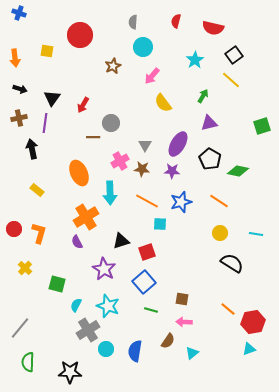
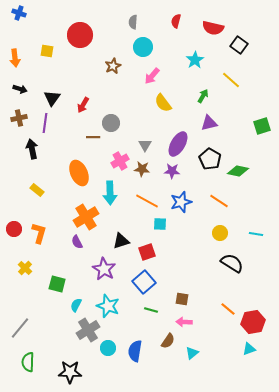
black square at (234, 55): moved 5 px right, 10 px up; rotated 18 degrees counterclockwise
cyan circle at (106, 349): moved 2 px right, 1 px up
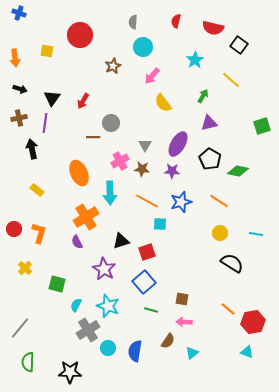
red arrow at (83, 105): moved 4 px up
cyan triangle at (249, 349): moved 2 px left, 3 px down; rotated 40 degrees clockwise
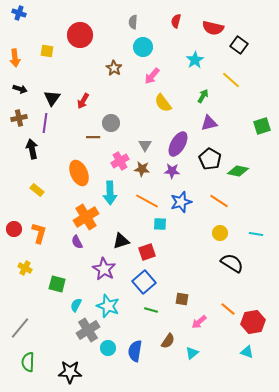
brown star at (113, 66): moved 1 px right, 2 px down; rotated 14 degrees counterclockwise
yellow cross at (25, 268): rotated 16 degrees counterclockwise
pink arrow at (184, 322): moved 15 px right; rotated 42 degrees counterclockwise
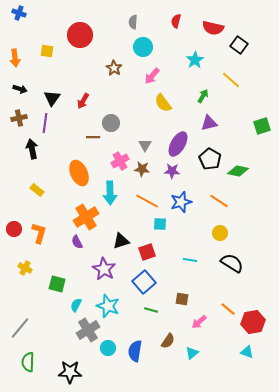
cyan line at (256, 234): moved 66 px left, 26 px down
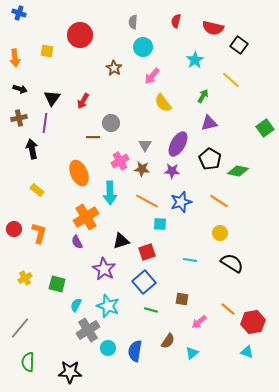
green square at (262, 126): moved 3 px right, 2 px down; rotated 18 degrees counterclockwise
yellow cross at (25, 268): moved 10 px down; rotated 32 degrees clockwise
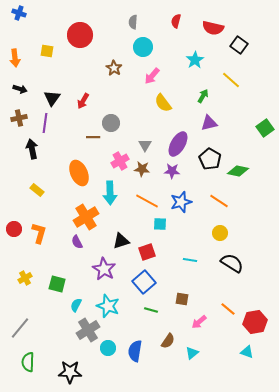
red hexagon at (253, 322): moved 2 px right
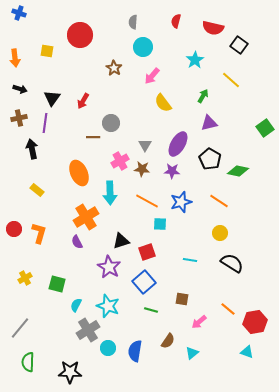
purple star at (104, 269): moved 5 px right, 2 px up
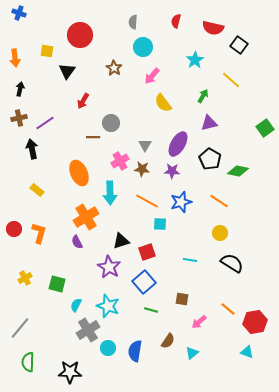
black arrow at (20, 89): rotated 96 degrees counterclockwise
black triangle at (52, 98): moved 15 px right, 27 px up
purple line at (45, 123): rotated 48 degrees clockwise
